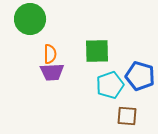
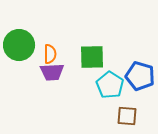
green circle: moved 11 px left, 26 px down
green square: moved 5 px left, 6 px down
cyan pentagon: rotated 20 degrees counterclockwise
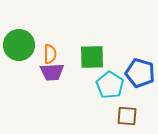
blue pentagon: moved 3 px up
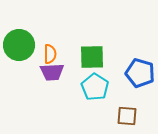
cyan pentagon: moved 15 px left, 2 px down
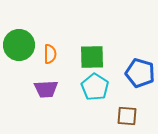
purple trapezoid: moved 6 px left, 17 px down
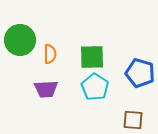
green circle: moved 1 px right, 5 px up
brown square: moved 6 px right, 4 px down
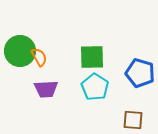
green circle: moved 11 px down
orange semicircle: moved 11 px left, 3 px down; rotated 30 degrees counterclockwise
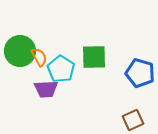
green square: moved 2 px right
cyan pentagon: moved 34 px left, 18 px up
brown square: rotated 30 degrees counterclockwise
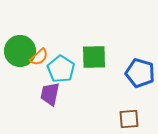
orange semicircle: rotated 78 degrees clockwise
purple trapezoid: moved 4 px right, 5 px down; rotated 105 degrees clockwise
brown square: moved 4 px left, 1 px up; rotated 20 degrees clockwise
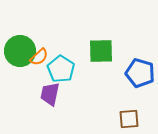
green square: moved 7 px right, 6 px up
